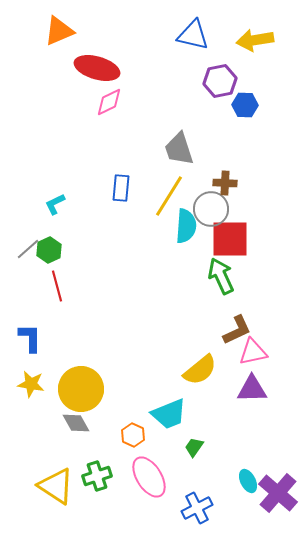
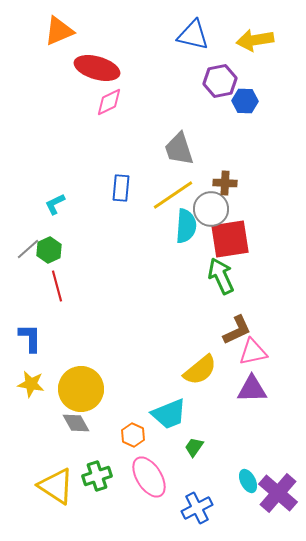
blue hexagon: moved 4 px up
yellow line: moved 4 px right, 1 px up; rotated 24 degrees clockwise
red square: rotated 9 degrees counterclockwise
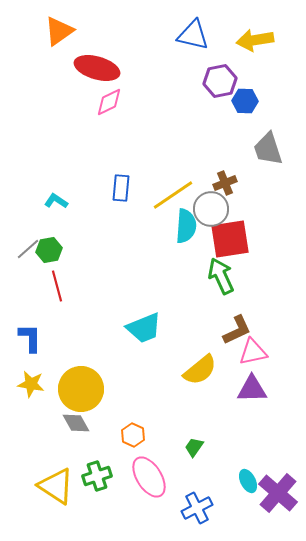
orange triangle: rotated 12 degrees counterclockwise
gray trapezoid: moved 89 px right
brown cross: rotated 25 degrees counterclockwise
cyan L-shape: moved 1 px right, 3 px up; rotated 60 degrees clockwise
green hexagon: rotated 15 degrees clockwise
cyan trapezoid: moved 25 px left, 86 px up
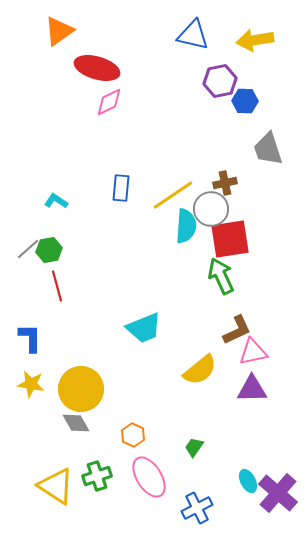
brown cross: rotated 10 degrees clockwise
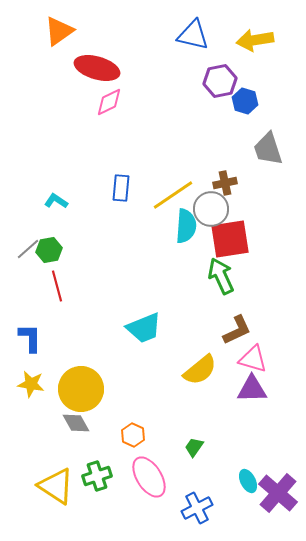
blue hexagon: rotated 15 degrees clockwise
pink triangle: moved 7 px down; rotated 28 degrees clockwise
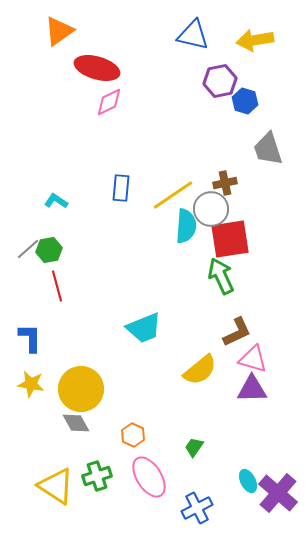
brown L-shape: moved 2 px down
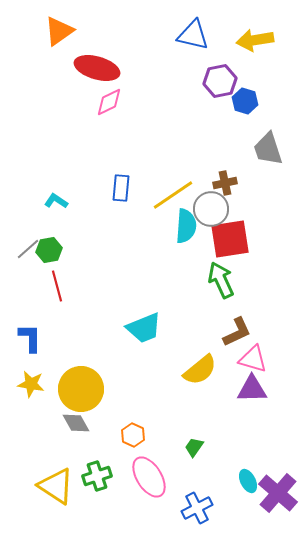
green arrow: moved 4 px down
